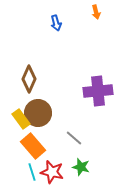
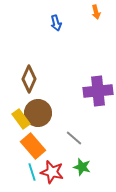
green star: moved 1 px right
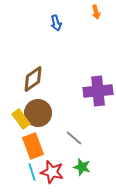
brown diamond: moved 4 px right; rotated 32 degrees clockwise
orange rectangle: rotated 20 degrees clockwise
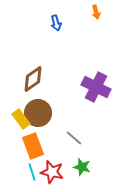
purple cross: moved 2 px left, 4 px up; rotated 32 degrees clockwise
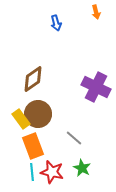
brown circle: moved 1 px down
green star: moved 1 px down; rotated 12 degrees clockwise
cyan line: rotated 12 degrees clockwise
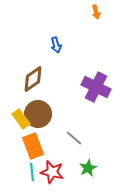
blue arrow: moved 22 px down
green star: moved 6 px right; rotated 18 degrees clockwise
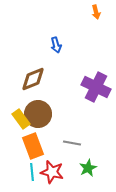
brown diamond: rotated 12 degrees clockwise
gray line: moved 2 px left, 5 px down; rotated 30 degrees counterclockwise
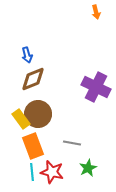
blue arrow: moved 29 px left, 10 px down
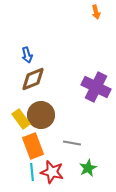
brown circle: moved 3 px right, 1 px down
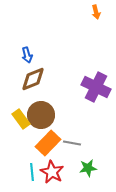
orange rectangle: moved 15 px right, 3 px up; rotated 65 degrees clockwise
green star: rotated 18 degrees clockwise
red star: rotated 15 degrees clockwise
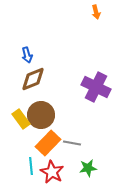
cyan line: moved 1 px left, 6 px up
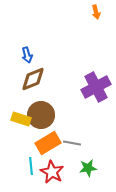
purple cross: rotated 36 degrees clockwise
yellow rectangle: rotated 36 degrees counterclockwise
orange rectangle: rotated 15 degrees clockwise
